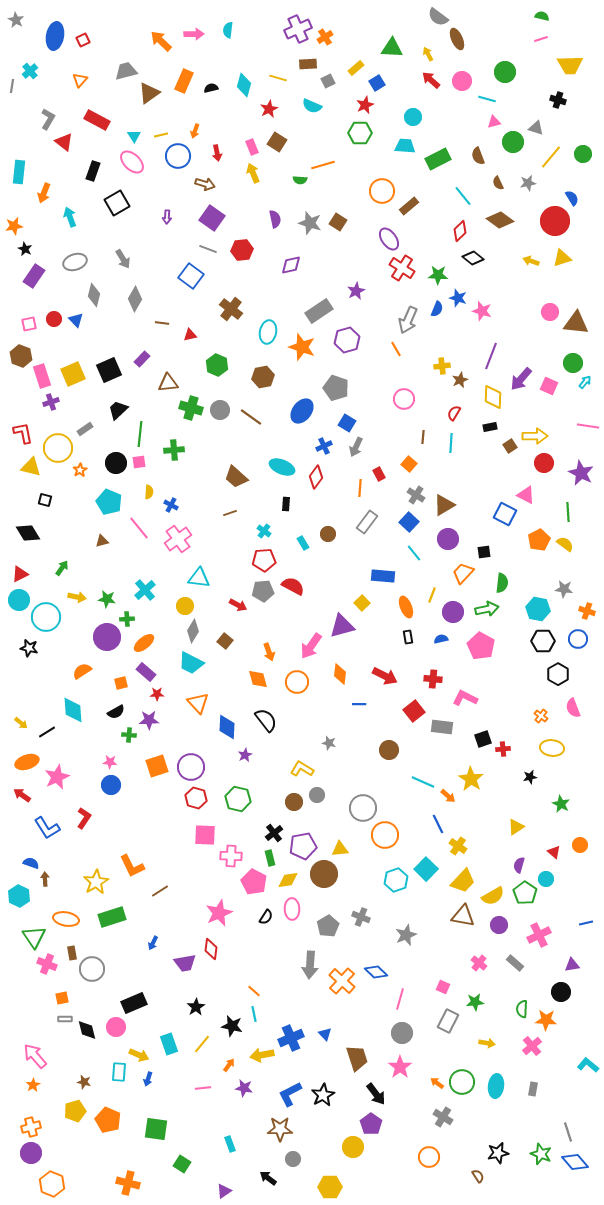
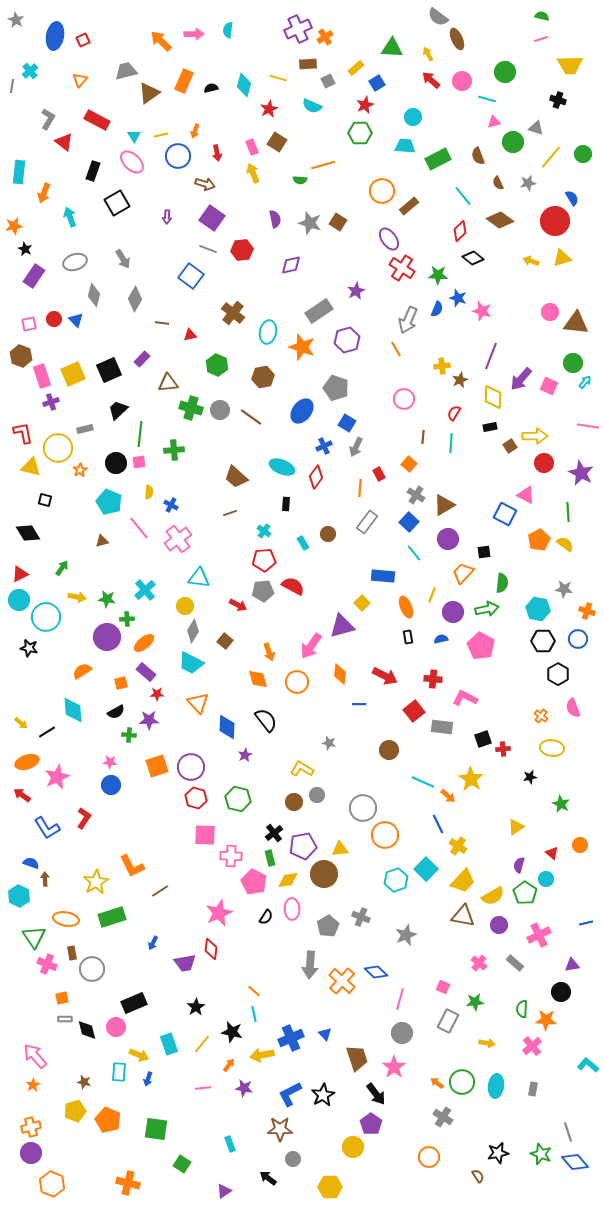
brown cross at (231, 309): moved 2 px right, 4 px down
gray rectangle at (85, 429): rotated 21 degrees clockwise
red triangle at (554, 852): moved 2 px left, 1 px down
black star at (232, 1026): moved 6 px down
pink star at (400, 1067): moved 6 px left
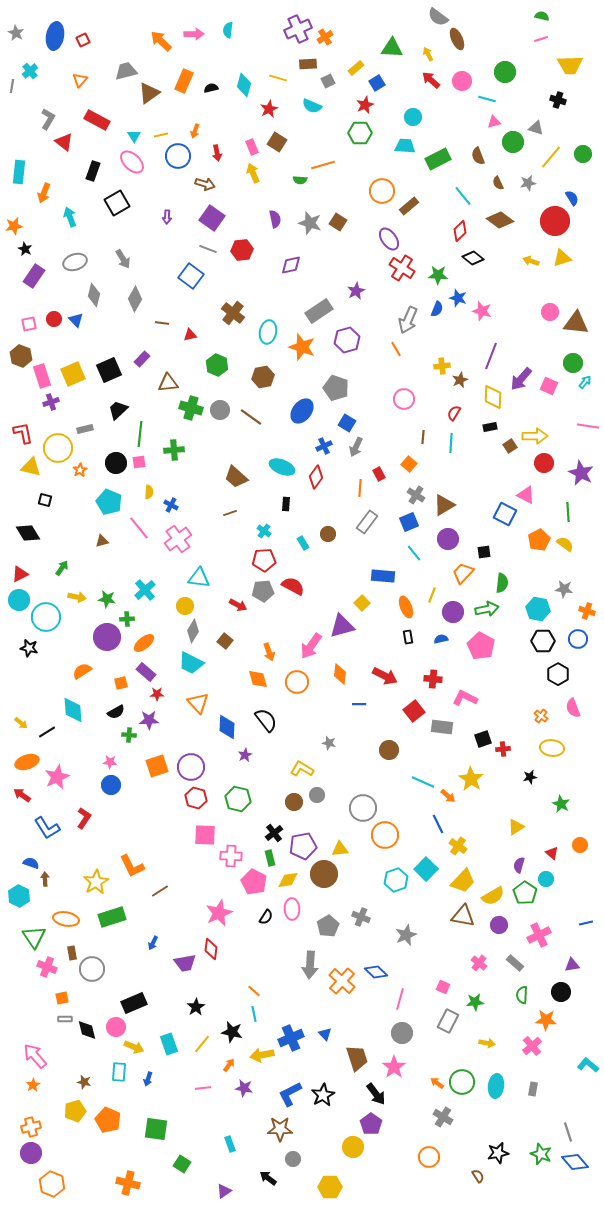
gray star at (16, 20): moved 13 px down
blue square at (409, 522): rotated 24 degrees clockwise
pink cross at (47, 964): moved 3 px down
green semicircle at (522, 1009): moved 14 px up
yellow arrow at (139, 1055): moved 5 px left, 8 px up
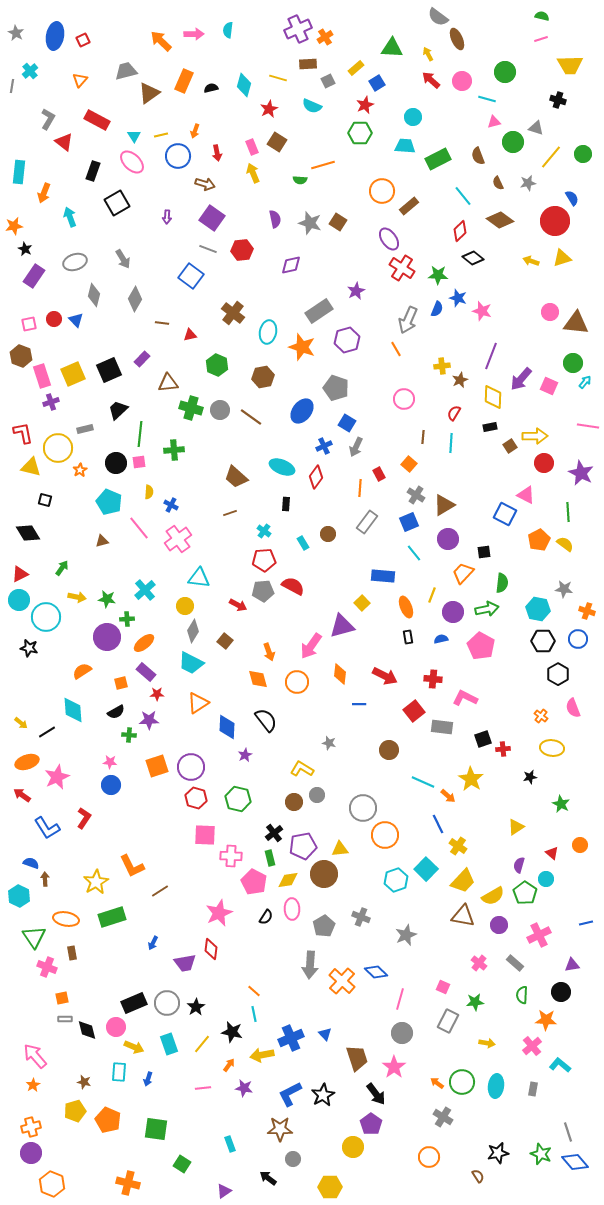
orange triangle at (198, 703): rotated 40 degrees clockwise
gray pentagon at (328, 926): moved 4 px left
gray circle at (92, 969): moved 75 px right, 34 px down
cyan L-shape at (588, 1065): moved 28 px left
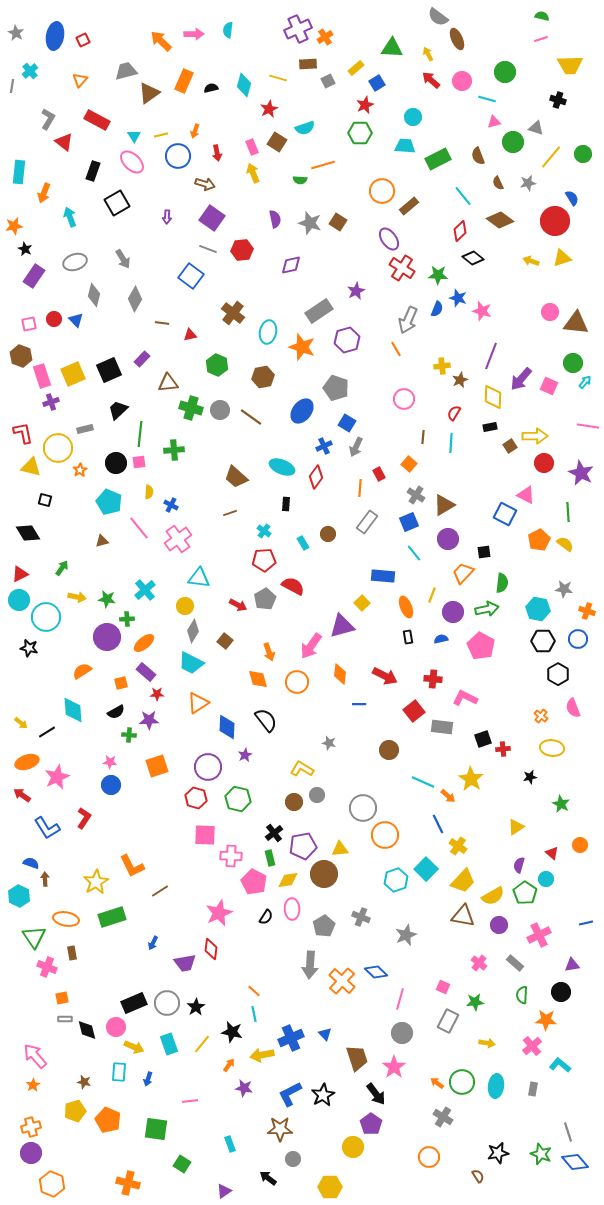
cyan semicircle at (312, 106): moved 7 px left, 22 px down; rotated 42 degrees counterclockwise
gray pentagon at (263, 591): moved 2 px right, 8 px down; rotated 25 degrees counterclockwise
purple circle at (191, 767): moved 17 px right
pink line at (203, 1088): moved 13 px left, 13 px down
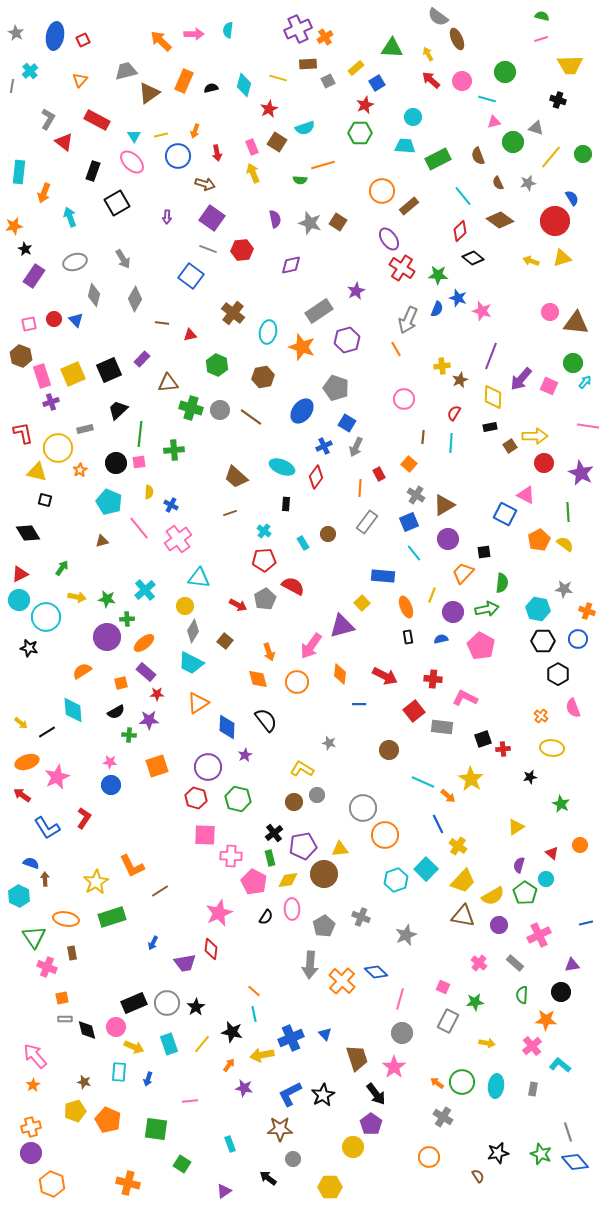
yellow triangle at (31, 467): moved 6 px right, 5 px down
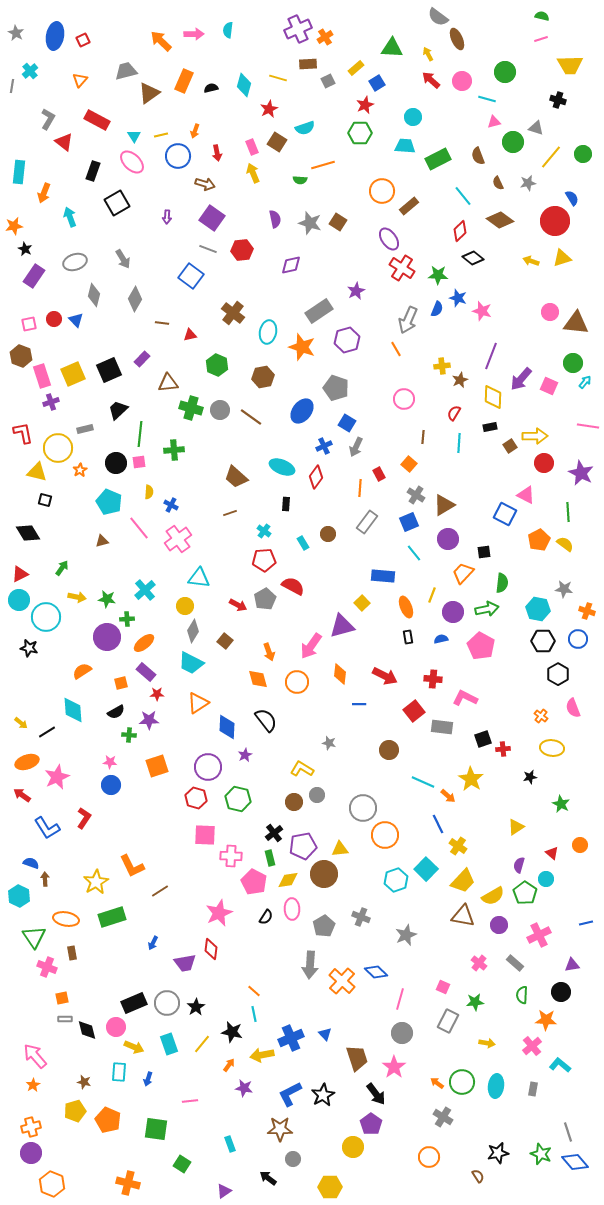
cyan line at (451, 443): moved 8 px right
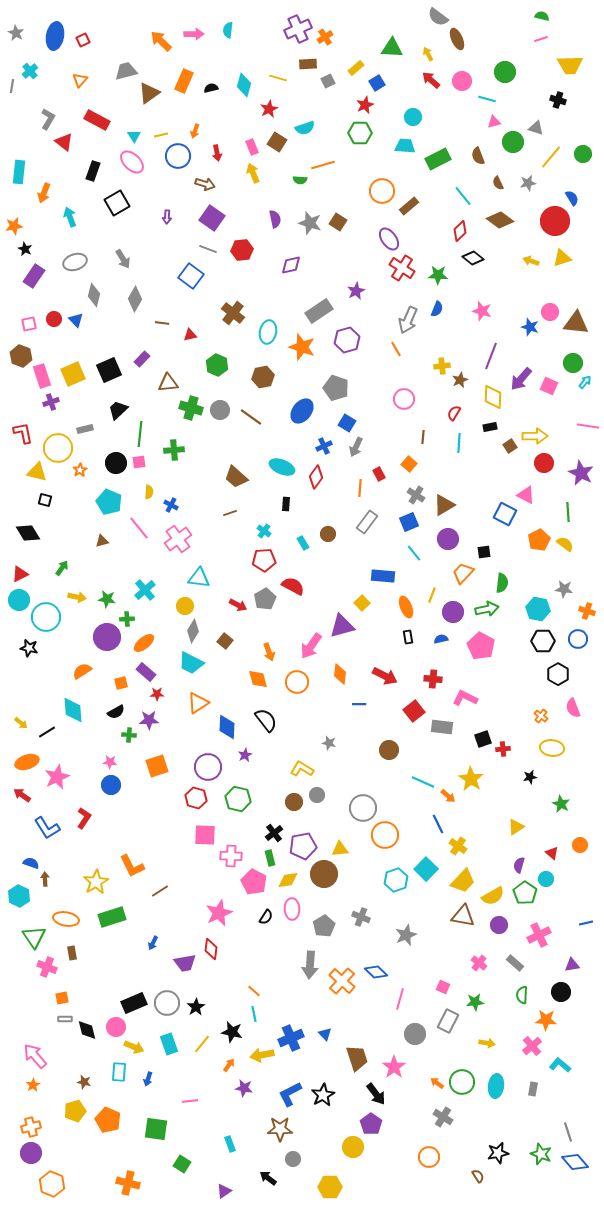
blue star at (458, 298): moved 72 px right, 29 px down
gray circle at (402, 1033): moved 13 px right, 1 px down
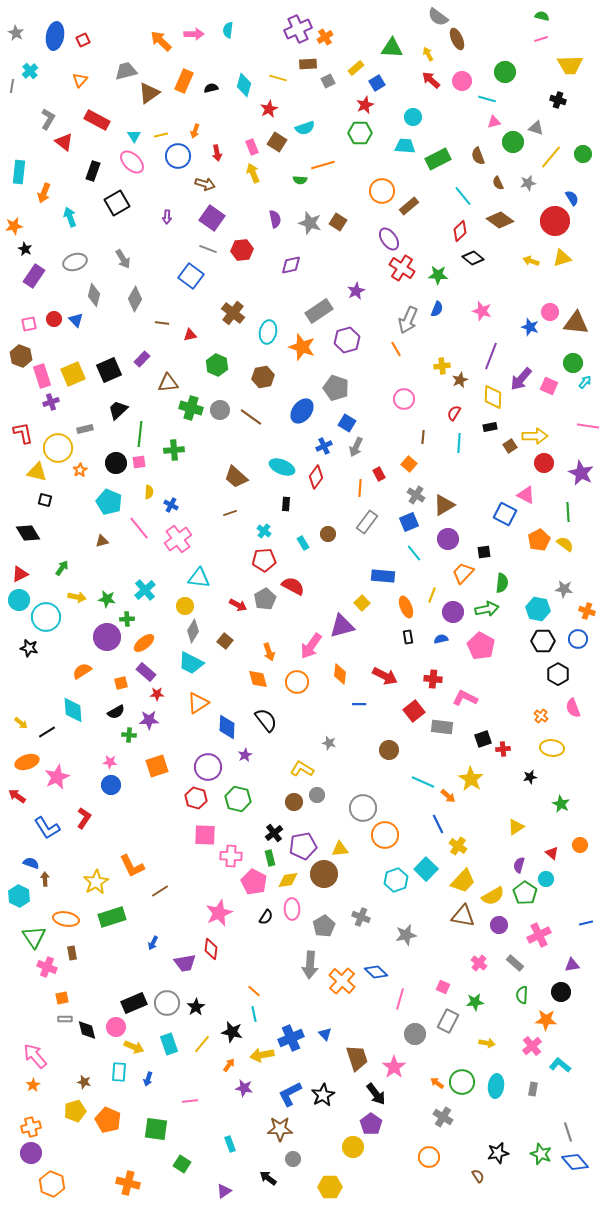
red arrow at (22, 795): moved 5 px left, 1 px down
gray star at (406, 935): rotated 10 degrees clockwise
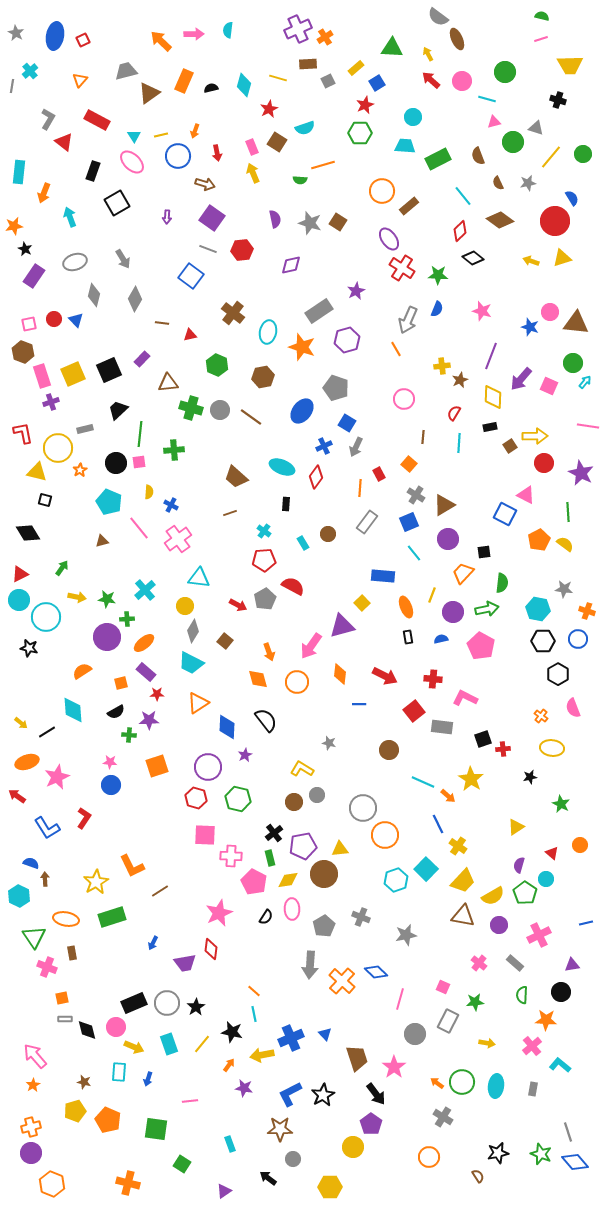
brown hexagon at (21, 356): moved 2 px right, 4 px up
